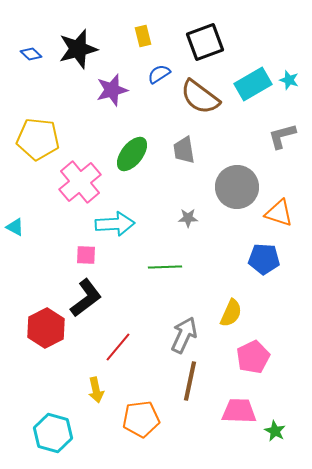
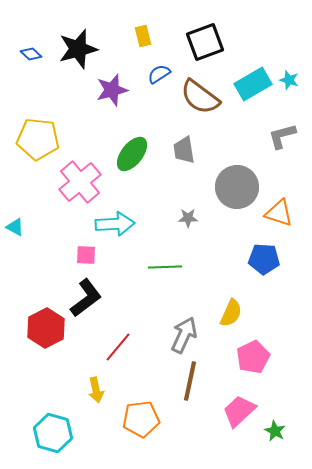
pink trapezoid: rotated 45 degrees counterclockwise
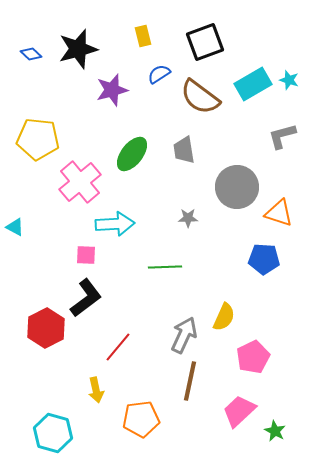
yellow semicircle: moved 7 px left, 4 px down
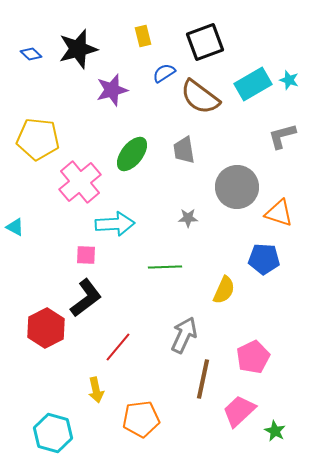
blue semicircle: moved 5 px right, 1 px up
yellow semicircle: moved 27 px up
brown line: moved 13 px right, 2 px up
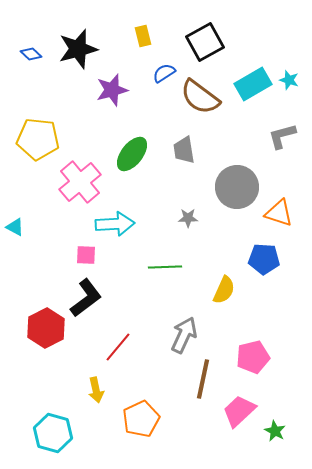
black square: rotated 9 degrees counterclockwise
pink pentagon: rotated 12 degrees clockwise
orange pentagon: rotated 18 degrees counterclockwise
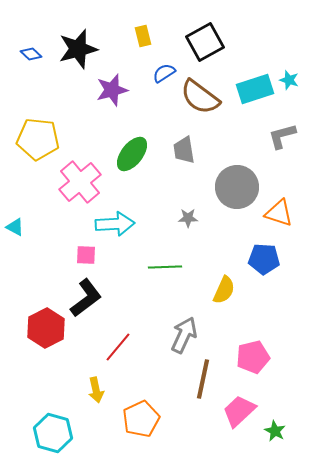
cyan rectangle: moved 2 px right, 5 px down; rotated 12 degrees clockwise
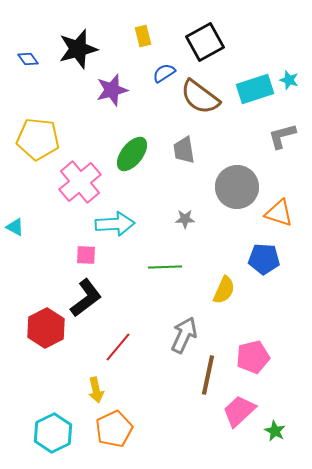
blue diamond: moved 3 px left, 5 px down; rotated 10 degrees clockwise
gray star: moved 3 px left, 1 px down
brown line: moved 5 px right, 4 px up
orange pentagon: moved 27 px left, 10 px down
cyan hexagon: rotated 18 degrees clockwise
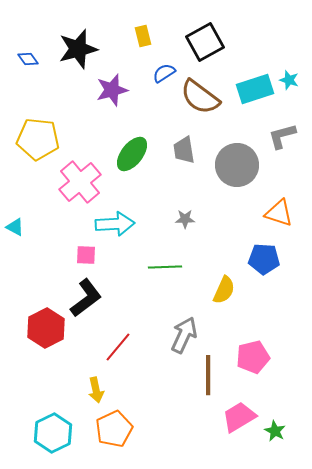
gray circle: moved 22 px up
brown line: rotated 12 degrees counterclockwise
pink trapezoid: moved 6 px down; rotated 12 degrees clockwise
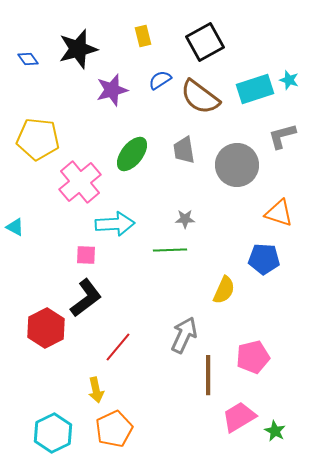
blue semicircle: moved 4 px left, 7 px down
green line: moved 5 px right, 17 px up
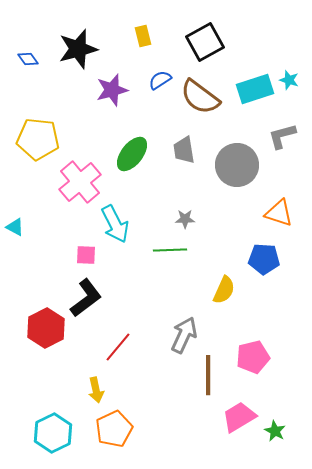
cyan arrow: rotated 66 degrees clockwise
